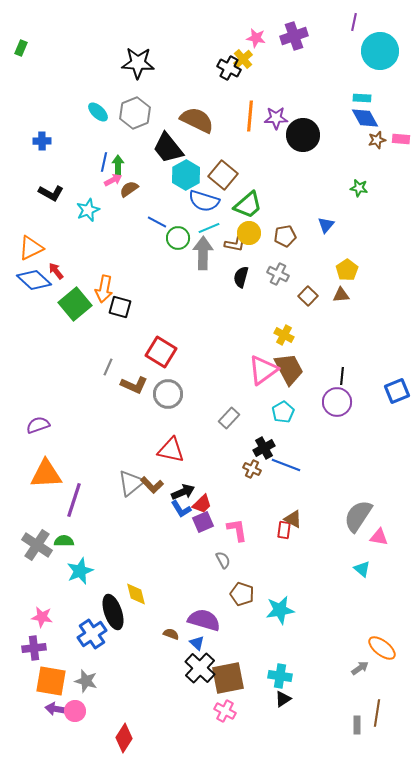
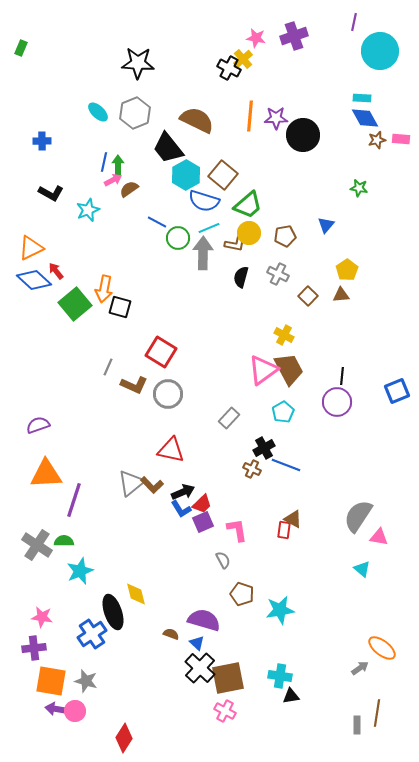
black triangle at (283, 699): moved 8 px right, 3 px up; rotated 24 degrees clockwise
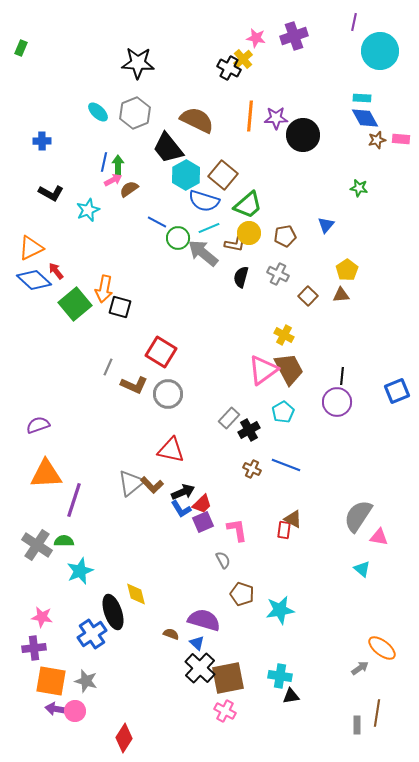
gray arrow at (203, 253): rotated 52 degrees counterclockwise
black cross at (264, 448): moved 15 px left, 18 px up
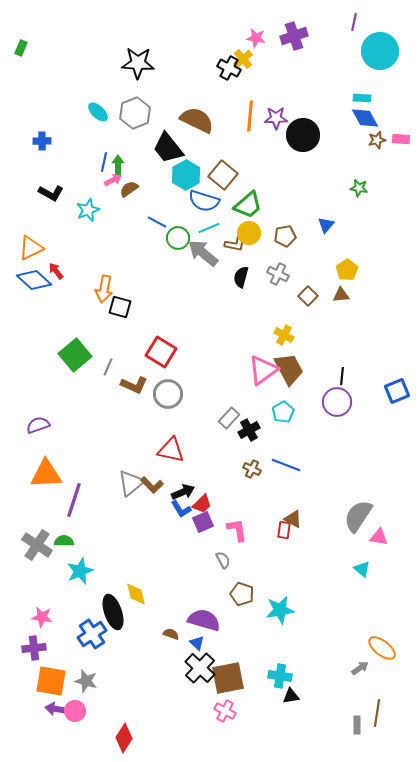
green square at (75, 304): moved 51 px down
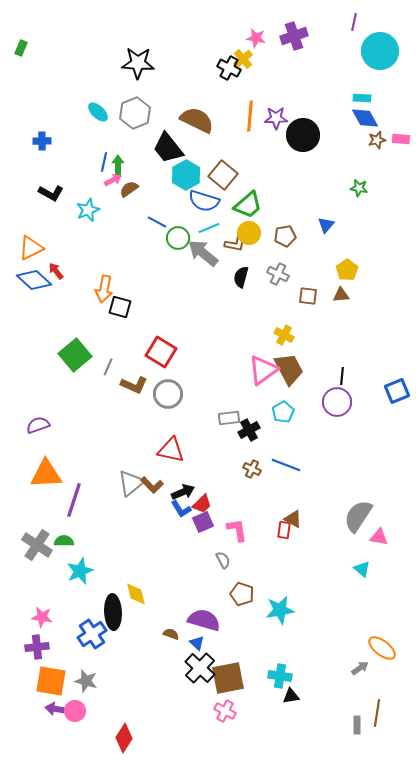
brown square at (308, 296): rotated 36 degrees counterclockwise
gray rectangle at (229, 418): rotated 40 degrees clockwise
black ellipse at (113, 612): rotated 16 degrees clockwise
purple cross at (34, 648): moved 3 px right, 1 px up
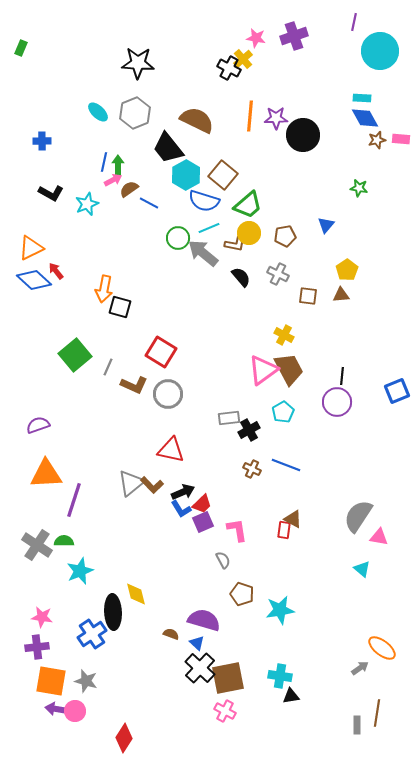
cyan star at (88, 210): moved 1 px left, 6 px up
blue line at (157, 222): moved 8 px left, 19 px up
black semicircle at (241, 277): rotated 125 degrees clockwise
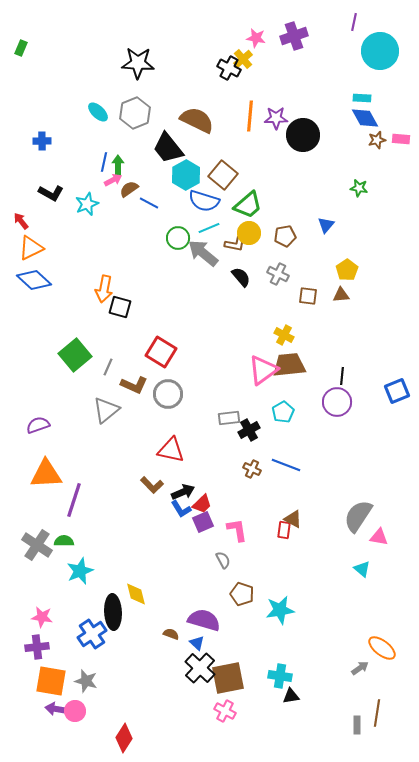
red arrow at (56, 271): moved 35 px left, 50 px up
brown trapezoid at (289, 369): moved 4 px up; rotated 68 degrees counterclockwise
gray triangle at (131, 483): moved 25 px left, 73 px up
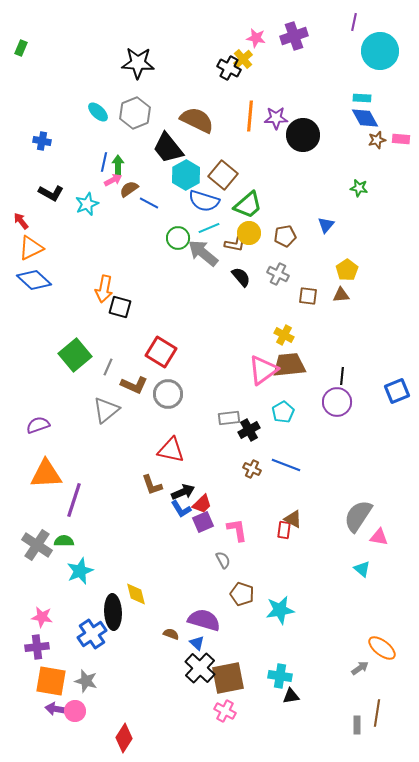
blue cross at (42, 141): rotated 12 degrees clockwise
brown L-shape at (152, 485): rotated 25 degrees clockwise
